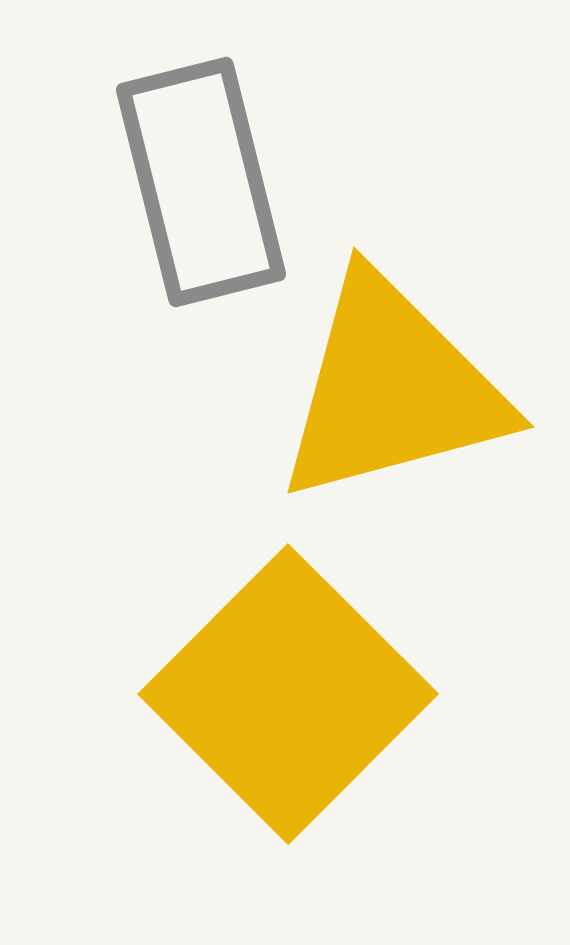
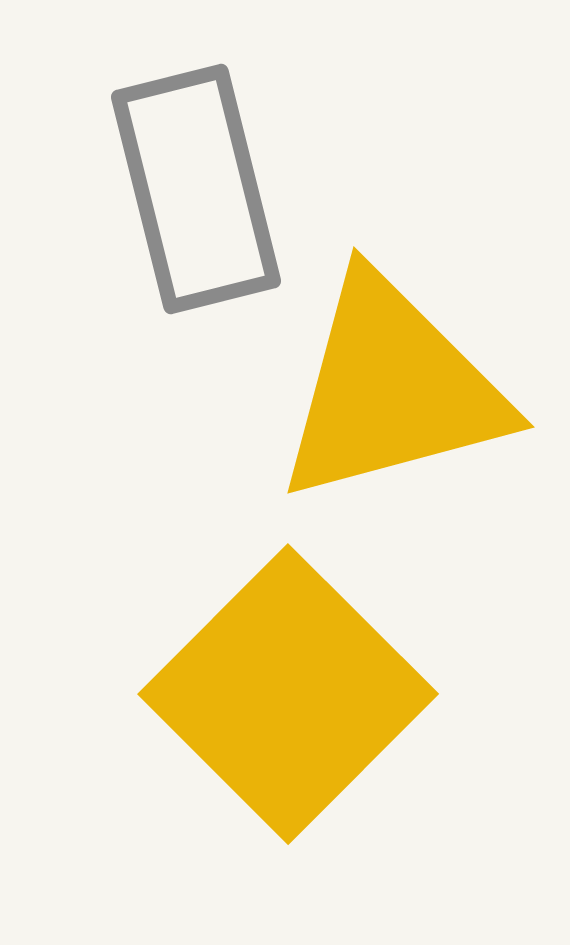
gray rectangle: moved 5 px left, 7 px down
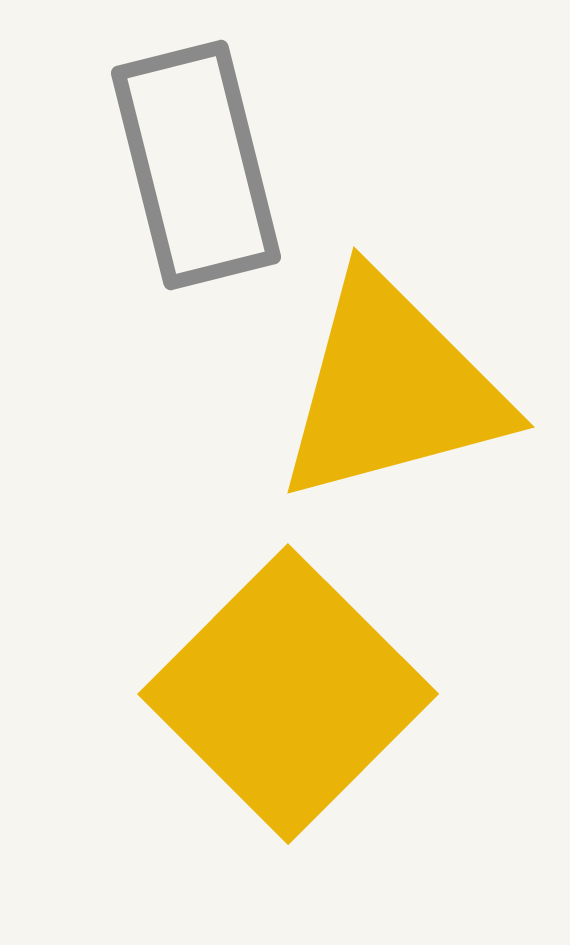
gray rectangle: moved 24 px up
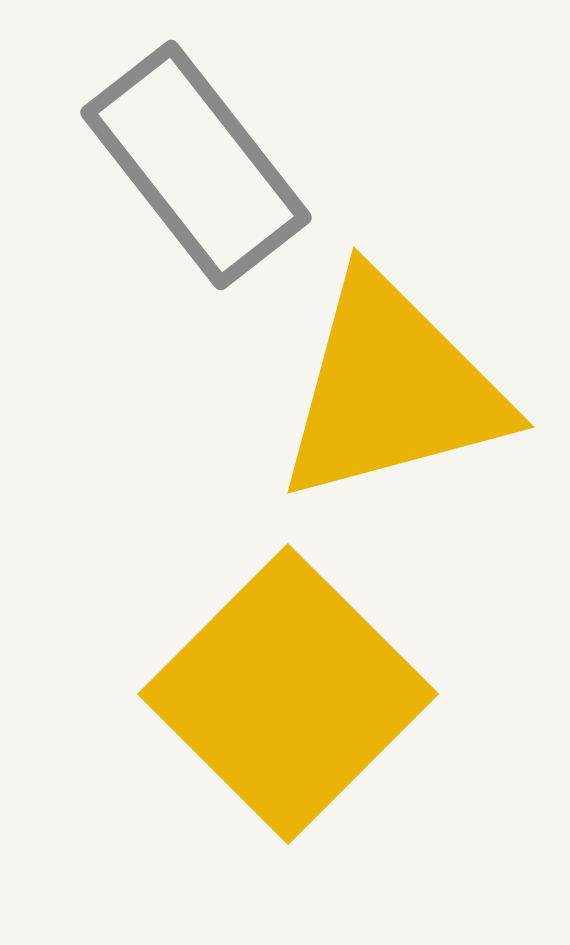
gray rectangle: rotated 24 degrees counterclockwise
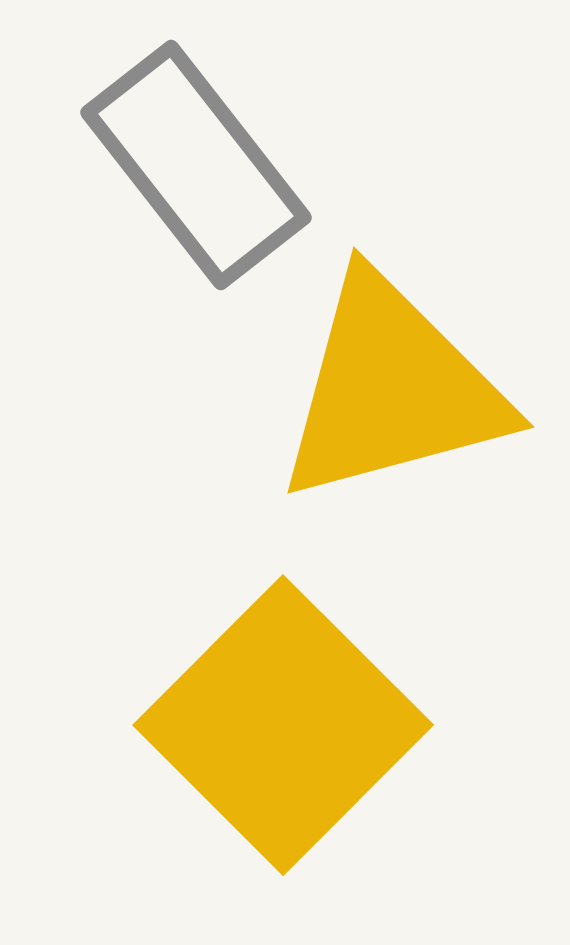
yellow square: moved 5 px left, 31 px down
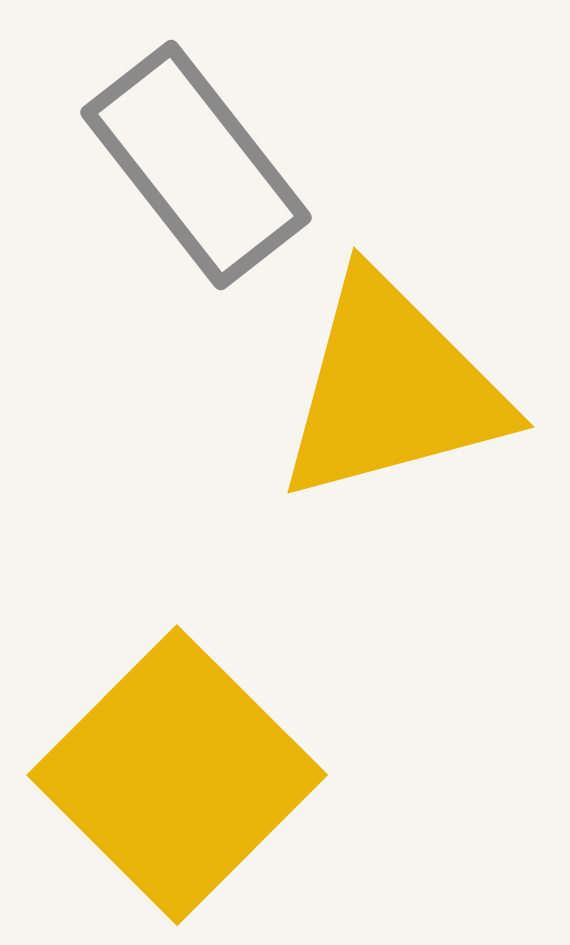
yellow square: moved 106 px left, 50 px down
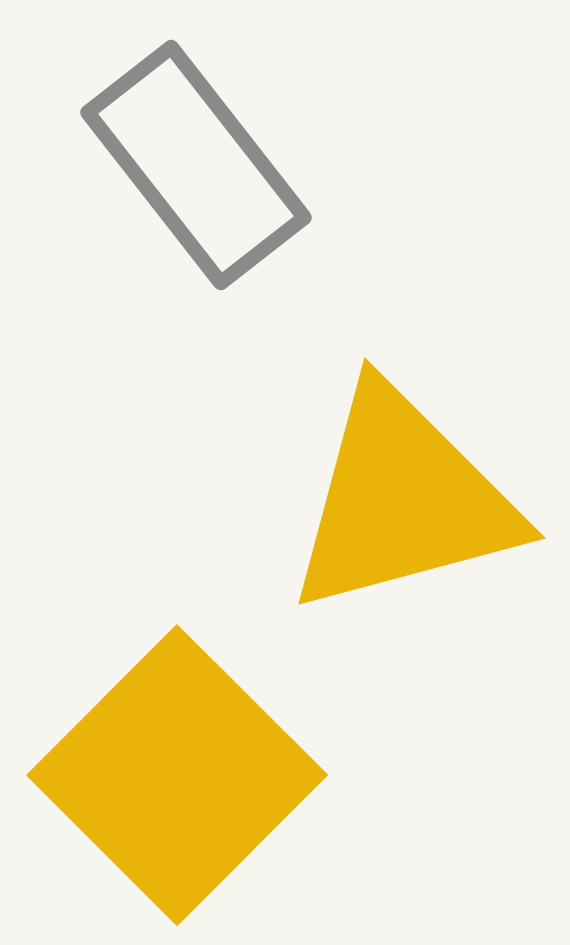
yellow triangle: moved 11 px right, 111 px down
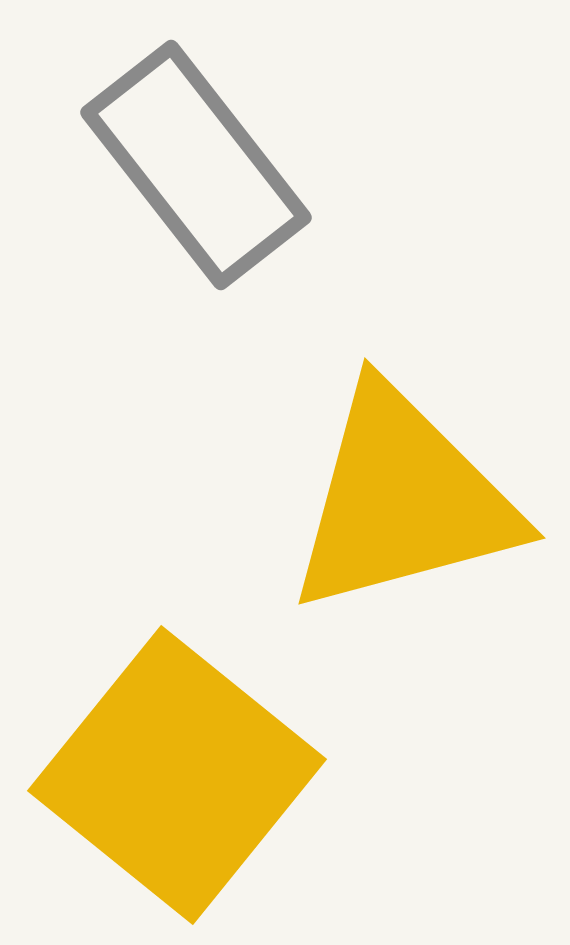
yellow square: rotated 6 degrees counterclockwise
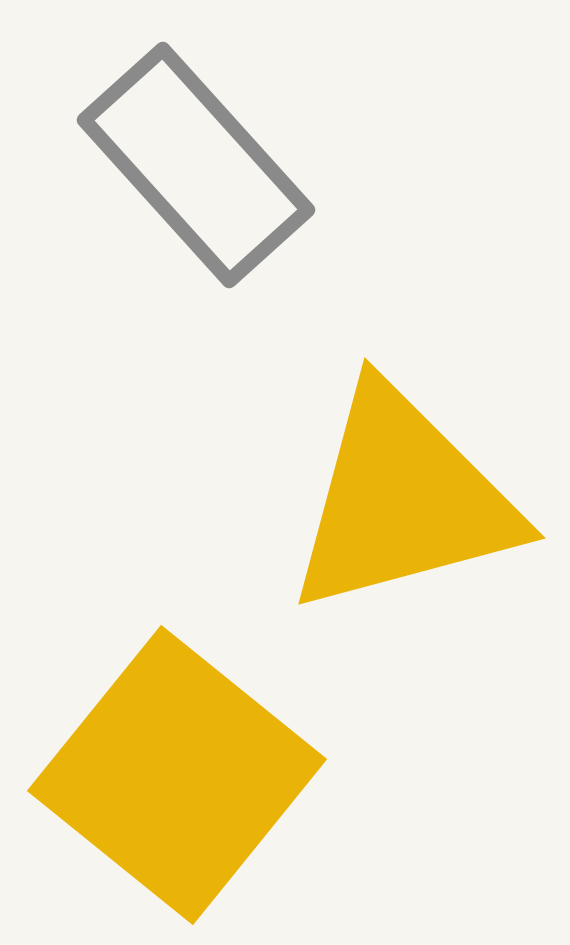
gray rectangle: rotated 4 degrees counterclockwise
